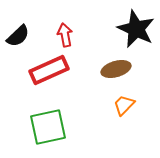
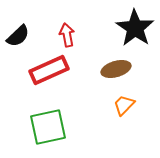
black star: moved 1 px left, 1 px up; rotated 9 degrees clockwise
red arrow: moved 2 px right
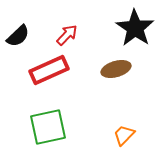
red arrow: rotated 55 degrees clockwise
orange trapezoid: moved 30 px down
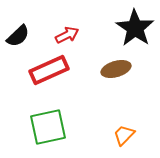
red arrow: rotated 20 degrees clockwise
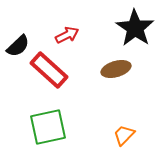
black semicircle: moved 10 px down
red rectangle: rotated 66 degrees clockwise
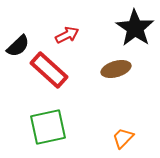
orange trapezoid: moved 1 px left, 3 px down
